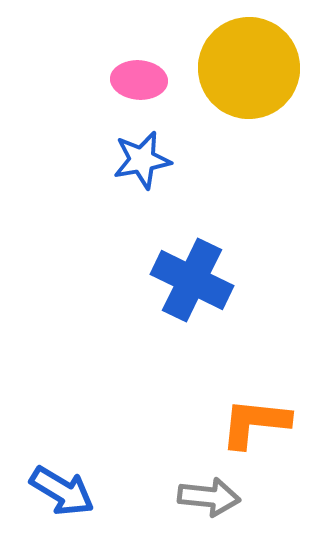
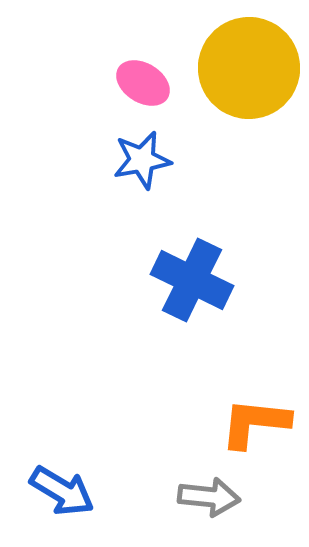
pink ellipse: moved 4 px right, 3 px down; rotated 28 degrees clockwise
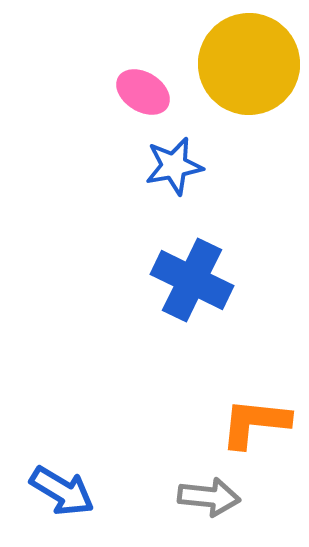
yellow circle: moved 4 px up
pink ellipse: moved 9 px down
blue star: moved 32 px right, 6 px down
